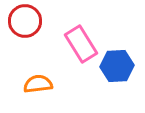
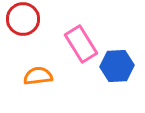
red circle: moved 2 px left, 2 px up
orange semicircle: moved 8 px up
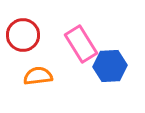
red circle: moved 16 px down
blue hexagon: moved 7 px left
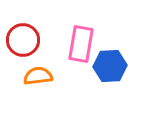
red circle: moved 5 px down
pink rectangle: rotated 42 degrees clockwise
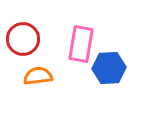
red circle: moved 1 px up
blue hexagon: moved 1 px left, 2 px down
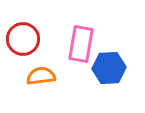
orange semicircle: moved 3 px right
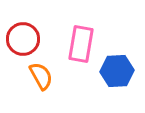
blue hexagon: moved 8 px right, 3 px down
orange semicircle: rotated 68 degrees clockwise
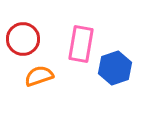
blue hexagon: moved 2 px left, 3 px up; rotated 16 degrees counterclockwise
orange semicircle: moved 2 px left; rotated 80 degrees counterclockwise
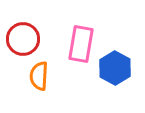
blue hexagon: rotated 12 degrees counterclockwise
orange semicircle: rotated 68 degrees counterclockwise
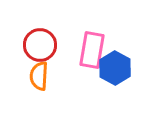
red circle: moved 17 px right, 6 px down
pink rectangle: moved 11 px right, 6 px down
